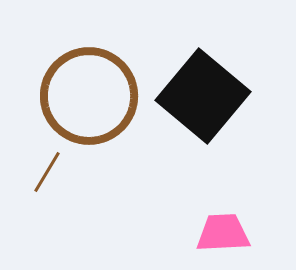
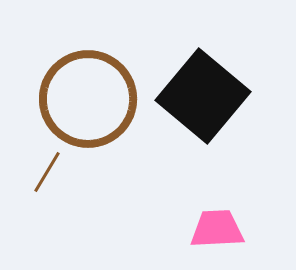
brown circle: moved 1 px left, 3 px down
pink trapezoid: moved 6 px left, 4 px up
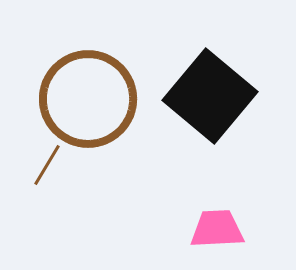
black square: moved 7 px right
brown line: moved 7 px up
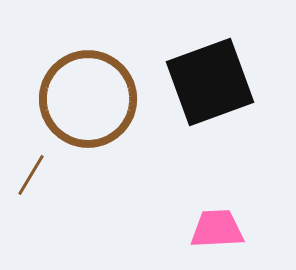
black square: moved 14 px up; rotated 30 degrees clockwise
brown line: moved 16 px left, 10 px down
